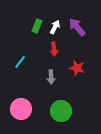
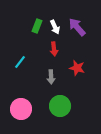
white arrow: rotated 128 degrees clockwise
green circle: moved 1 px left, 5 px up
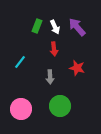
gray arrow: moved 1 px left
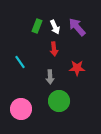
cyan line: rotated 72 degrees counterclockwise
red star: rotated 14 degrees counterclockwise
green circle: moved 1 px left, 5 px up
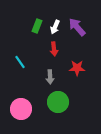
white arrow: rotated 48 degrees clockwise
green circle: moved 1 px left, 1 px down
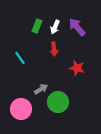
cyan line: moved 4 px up
red star: rotated 14 degrees clockwise
gray arrow: moved 9 px left, 12 px down; rotated 120 degrees counterclockwise
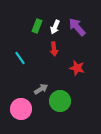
green circle: moved 2 px right, 1 px up
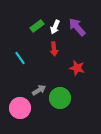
green rectangle: rotated 32 degrees clockwise
gray arrow: moved 2 px left, 1 px down
green circle: moved 3 px up
pink circle: moved 1 px left, 1 px up
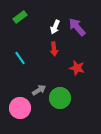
green rectangle: moved 17 px left, 9 px up
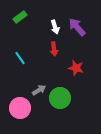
white arrow: rotated 40 degrees counterclockwise
red star: moved 1 px left
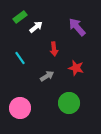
white arrow: moved 19 px left; rotated 112 degrees counterclockwise
gray arrow: moved 8 px right, 14 px up
green circle: moved 9 px right, 5 px down
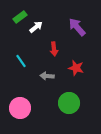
cyan line: moved 1 px right, 3 px down
gray arrow: rotated 144 degrees counterclockwise
